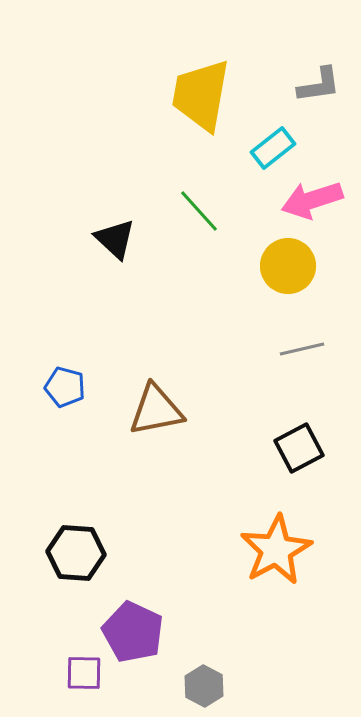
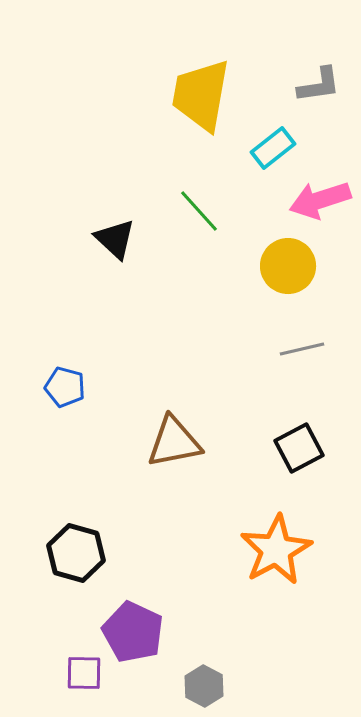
pink arrow: moved 8 px right
brown triangle: moved 18 px right, 32 px down
black hexagon: rotated 12 degrees clockwise
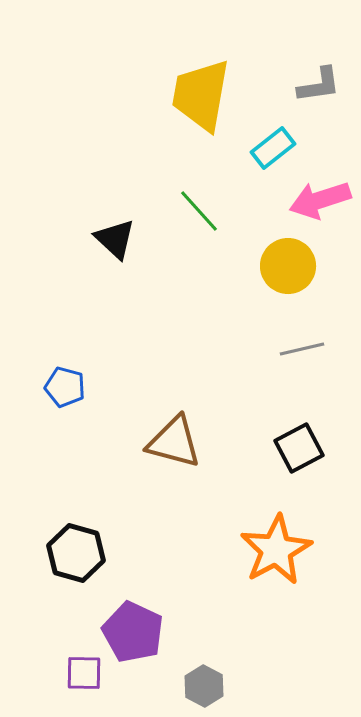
brown triangle: rotated 26 degrees clockwise
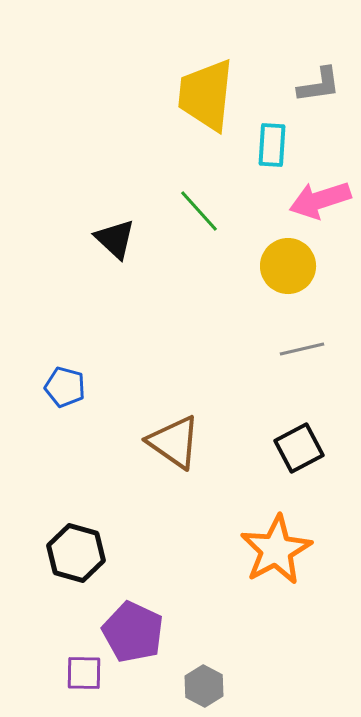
yellow trapezoid: moved 5 px right; rotated 4 degrees counterclockwise
cyan rectangle: moved 1 px left, 3 px up; rotated 48 degrees counterclockwise
brown triangle: rotated 20 degrees clockwise
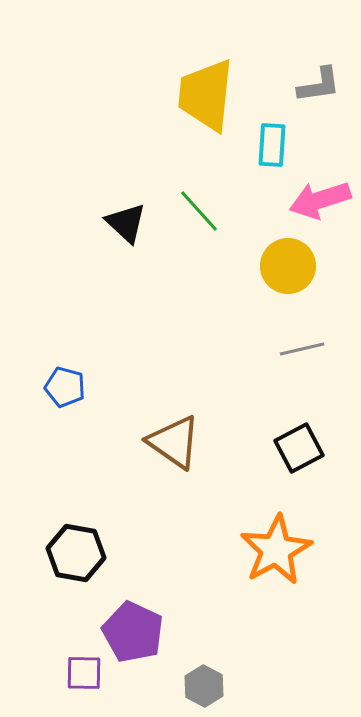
black triangle: moved 11 px right, 16 px up
black hexagon: rotated 6 degrees counterclockwise
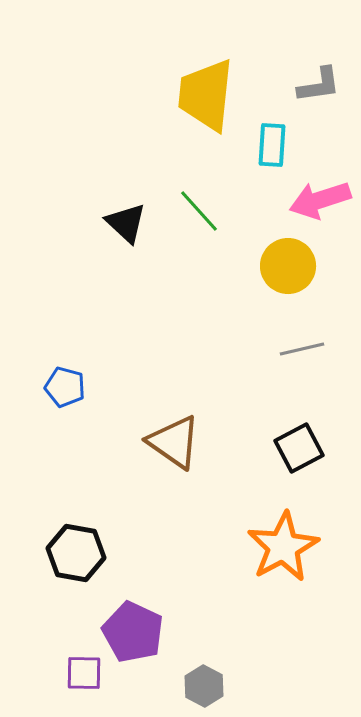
orange star: moved 7 px right, 3 px up
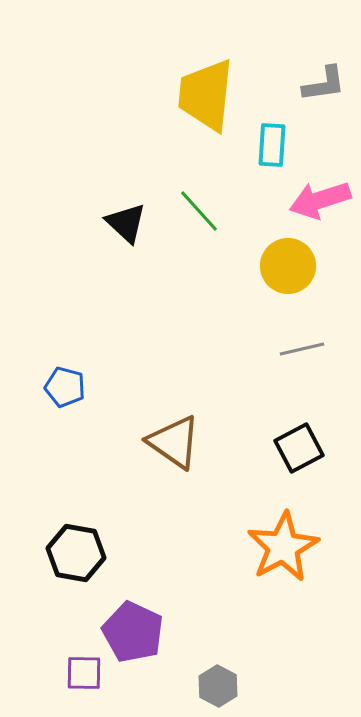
gray L-shape: moved 5 px right, 1 px up
gray hexagon: moved 14 px right
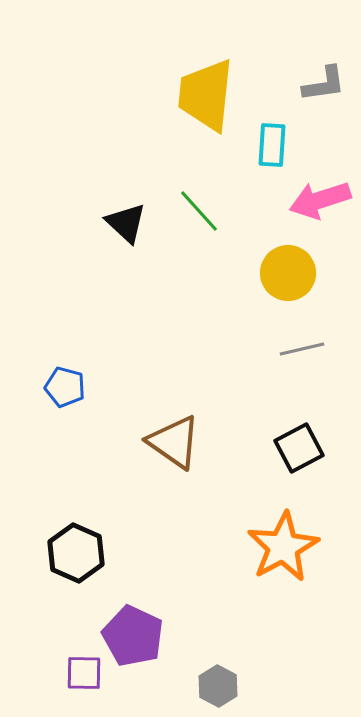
yellow circle: moved 7 px down
black hexagon: rotated 14 degrees clockwise
purple pentagon: moved 4 px down
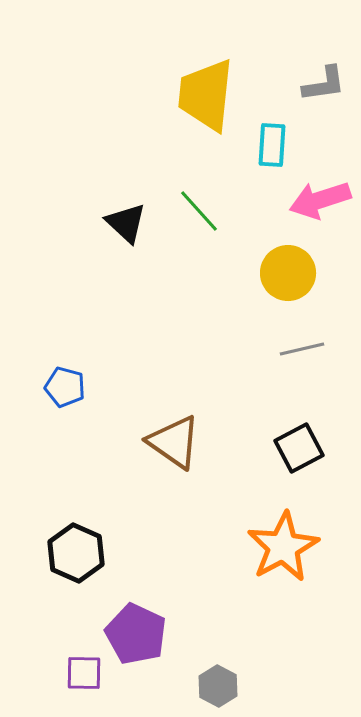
purple pentagon: moved 3 px right, 2 px up
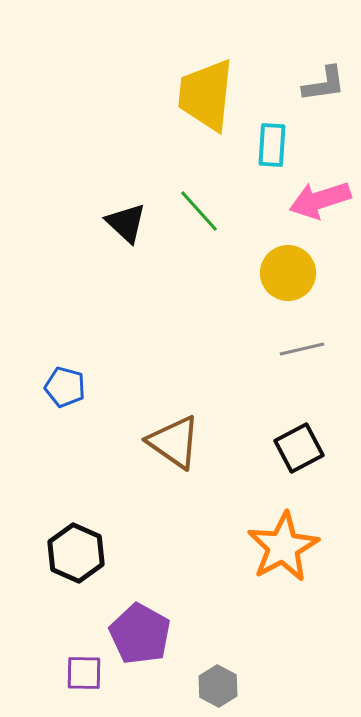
purple pentagon: moved 4 px right; rotated 4 degrees clockwise
